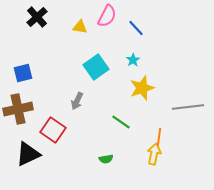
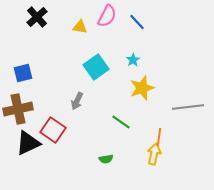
blue line: moved 1 px right, 6 px up
black triangle: moved 11 px up
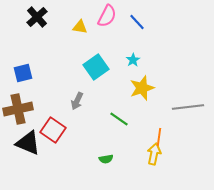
green line: moved 2 px left, 3 px up
black triangle: rotated 48 degrees clockwise
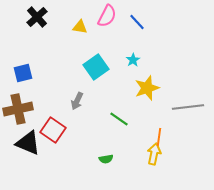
yellow star: moved 5 px right
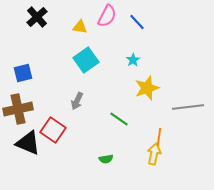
cyan square: moved 10 px left, 7 px up
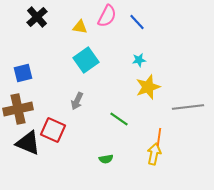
cyan star: moved 6 px right; rotated 24 degrees clockwise
yellow star: moved 1 px right, 1 px up
red square: rotated 10 degrees counterclockwise
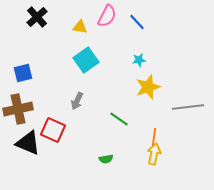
orange line: moved 5 px left
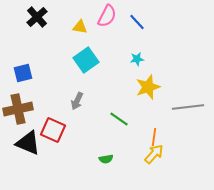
cyan star: moved 2 px left, 1 px up
yellow arrow: rotated 30 degrees clockwise
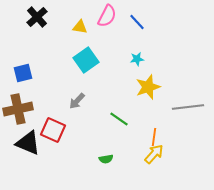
gray arrow: rotated 18 degrees clockwise
